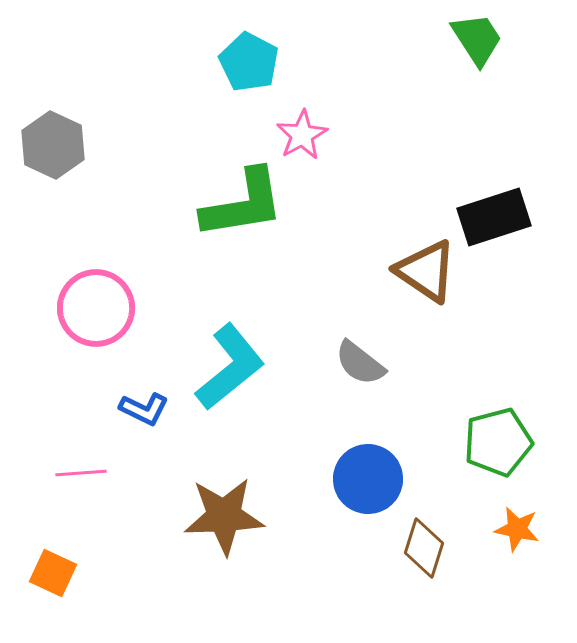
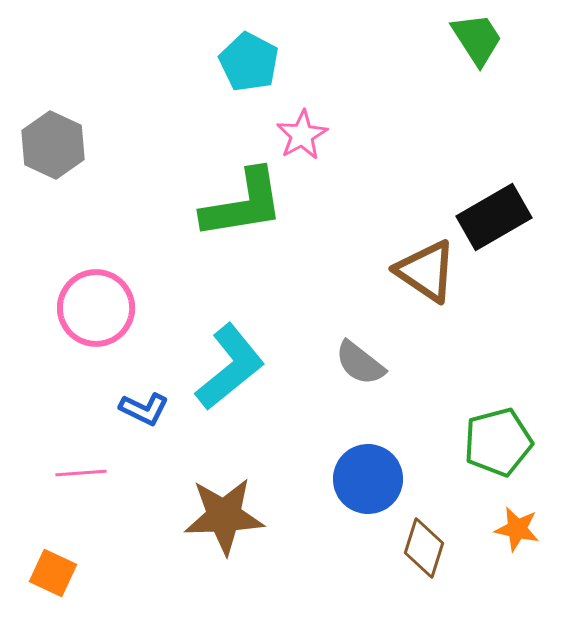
black rectangle: rotated 12 degrees counterclockwise
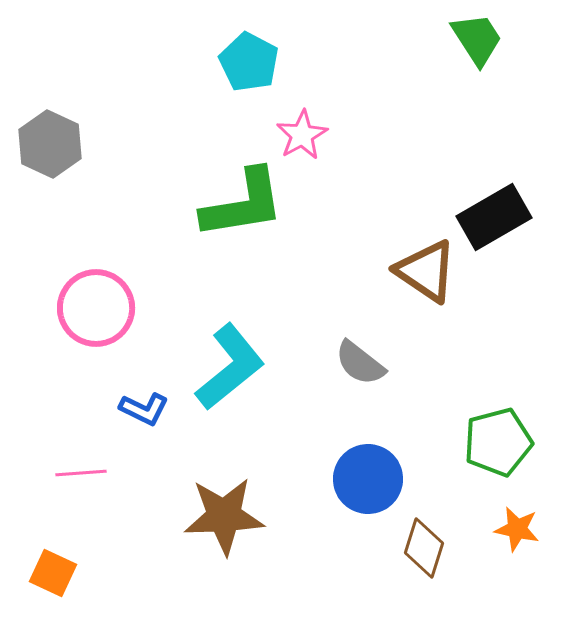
gray hexagon: moved 3 px left, 1 px up
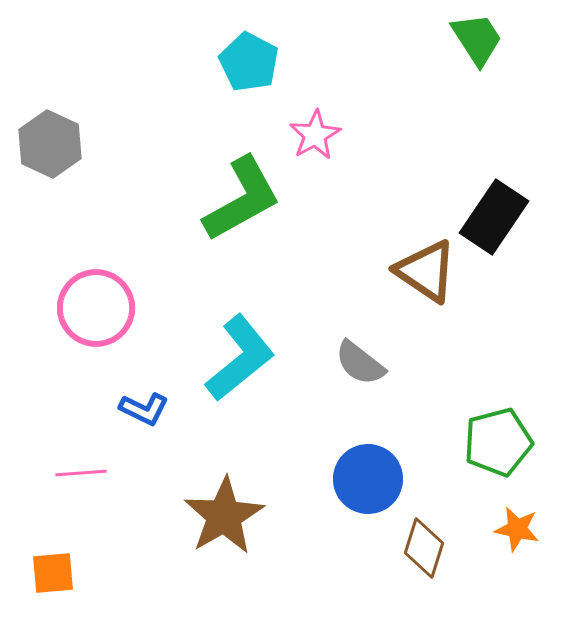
pink star: moved 13 px right
green L-shape: moved 1 px left, 5 px up; rotated 20 degrees counterclockwise
black rectangle: rotated 26 degrees counterclockwise
cyan L-shape: moved 10 px right, 9 px up
brown star: rotated 28 degrees counterclockwise
orange square: rotated 30 degrees counterclockwise
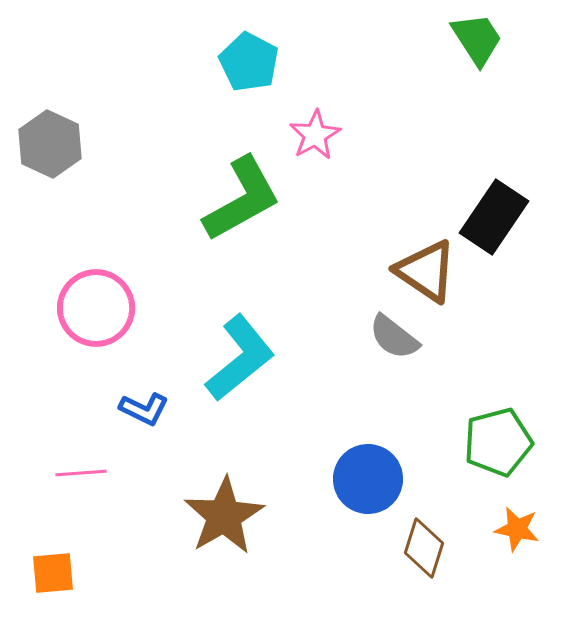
gray semicircle: moved 34 px right, 26 px up
